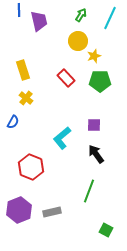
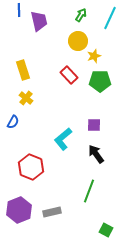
red rectangle: moved 3 px right, 3 px up
cyan L-shape: moved 1 px right, 1 px down
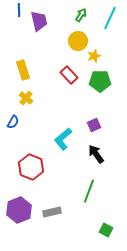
purple square: rotated 24 degrees counterclockwise
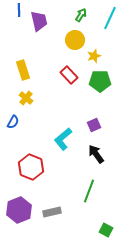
yellow circle: moved 3 px left, 1 px up
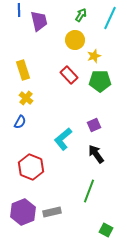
blue semicircle: moved 7 px right
purple hexagon: moved 4 px right, 2 px down
